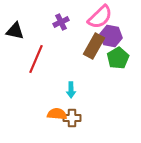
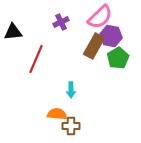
black triangle: moved 2 px left, 1 px down; rotated 18 degrees counterclockwise
brown cross: moved 1 px left, 8 px down
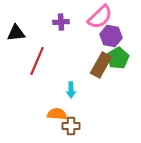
purple cross: rotated 21 degrees clockwise
black triangle: moved 3 px right, 1 px down
brown rectangle: moved 7 px right, 19 px down
red line: moved 1 px right, 2 px down
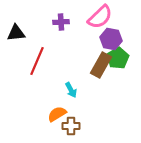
purple hexagon: moved 3 px down
cyan arrow: rotated 28 degrees counterclockwise
orange semicircle: rotated 36 degrees counterclockwise
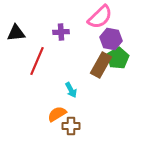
purple cross: moved 10 px down
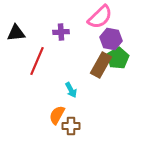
orange semicircle: moved 1 px down; rotated 30 degrees counterclockwise
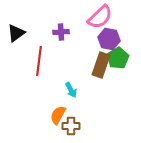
black triangle: rotated 30 degrees counterclockwise
purple hexagon: moved 2 px left
red line: moved 2 px right; rotated 16 degrees counterclockwise
brown rectangle: rotated 10 degrees counterclockwise
orange semicircle: moved 1 px right
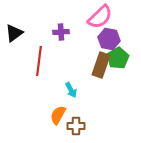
black triangle: moved 2 px left
brown cross: moved 5 px right
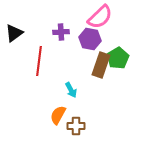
purple hexagon: moved 19 px left
